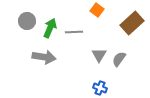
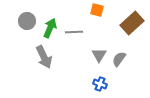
orange square: rotated 24 degrees counterclockwise
gray arrow: rotated 55 degrees clockwise
blue cross: moved 4 px up
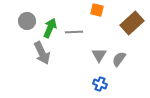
gray arrow: moved 2 px left, 4 px up
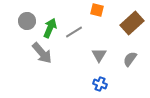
gray line: rotated 30 degrees counterclockwise
gray arrow: rotated 15 degrees counterclockwise
gray semicircle: moved 11 px right
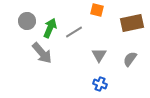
brown rectangle: rotated 30 degrees clockwise
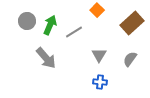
orange square: rotated 32 degrees clockwise
brown rectangle: rotated 30 degrees counterclockwise
green arrow: moved 3 px up
gray arrow: moved 4 px right, 5 px down
blue cross: moved 2 px up; rotated 16 degrees counterclockwise
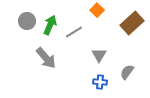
gray semicircle: moved 3 px left, 13 px down
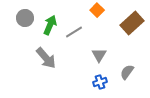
gray circle: moved 2 px left, 3 px up
blue cross: rotated 24 degrees counterclockwise
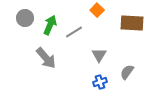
brown rectangle: rotated 45 degrees clockwise
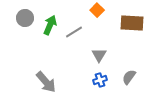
gray arrow: moved 24 px down
gray semicircle: moved 2 px right, 5 px down
blue cross: moved 2 px up
